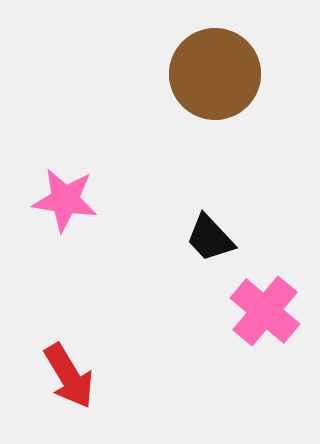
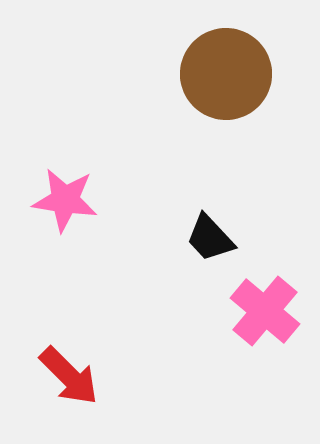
brown circle: moved 11 px right
red arrow: rotated 14 degrees counterclockwise
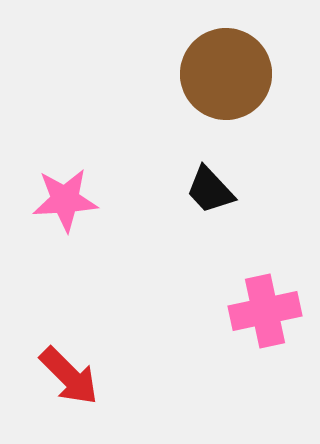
pink star: rotated 12 degrees counterclockwise
black trapezoid: moved 48 px up
pink cross: rotated 38 degrees clockwise
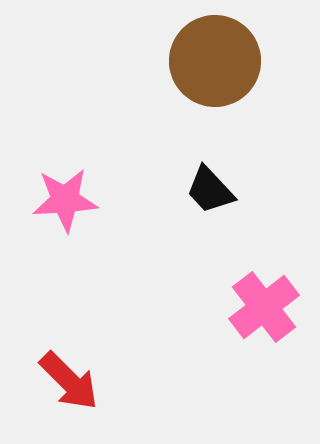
brown circle: moved 11 px left, 13 px up
pink cross: moved 1 px left, 4 px up; rotated 26 degrees counterclockwise
red arrow: moved 5 px down
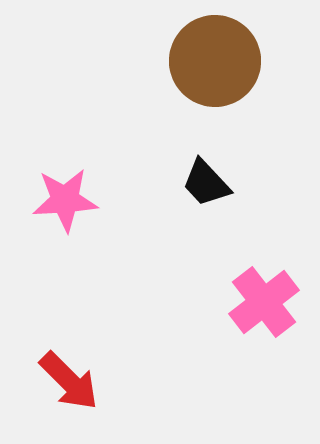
black trapezoid: moved 4 px left, 7 px up
pink cross: moved 5 px up
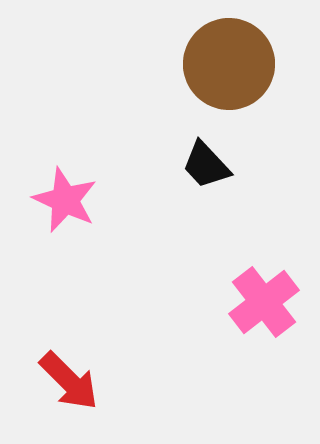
brown circle: moved 14 px right, 3 px down
black trapezoid: moved 18 px up
pink star: rotated 28 degrees clockwise
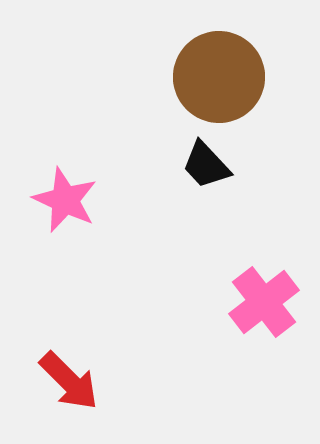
brown circle: moved 10 px left, 13 px down
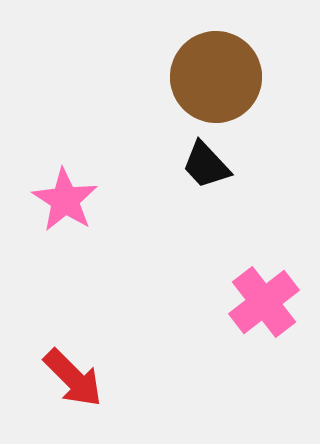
brown circle: moved 3 px left
pink star: rotated 8 degrees clockwise
red arrow: moved 4 px right, 3 px up
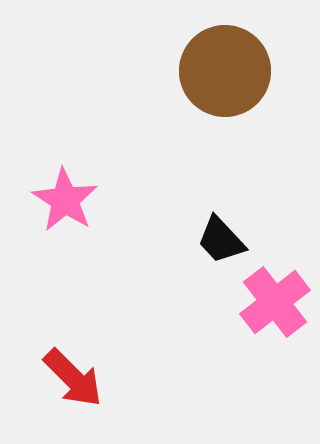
brown circle: moved 9 px right, 6 px up
black trapezoid: moved 15 px right, 75 px down
pink cross: moved 11 px right
